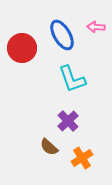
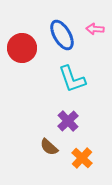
pink arrow: moved 1 px left, 2 px down
orange cross: rotated 15 degrees counterclockwise
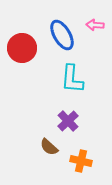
pink arrow: moved 4 px up
cyan L-shape: rotated 24 degrees clockwise
orange cross: moved 1 px left, 3 px down; rotated 30 degrees counterclockwise
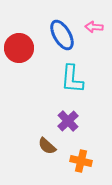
pink arrow: moved 1 px left, 2 px down
red circle: moved 3 px left
brown semicircle: moved 2 px left, 1 px up
